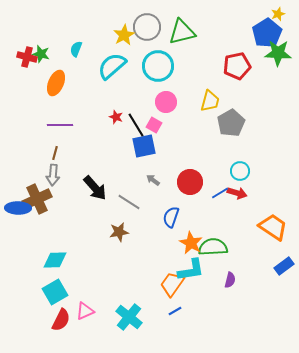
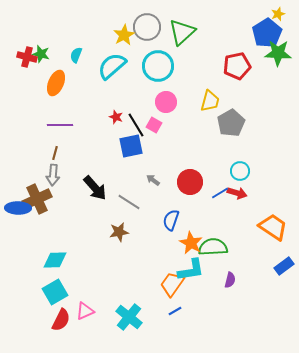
green triangle at (182, 32): rotated 28 degrees counterclockwise
cyan semicircle at (76, 49): moved 6 px down
blue square at (144, 146): moved 13 px left
blue semicircle at (171, 217): moved 3 px down
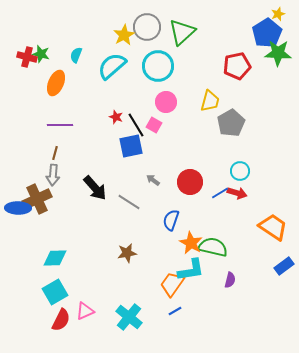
brown star at (119, 232): moved 8 px right, 21 px down
green semicircle at (213, 247): rotated 16 degrees clockwise
cyan diamond at (55, 260): moved 2 px up
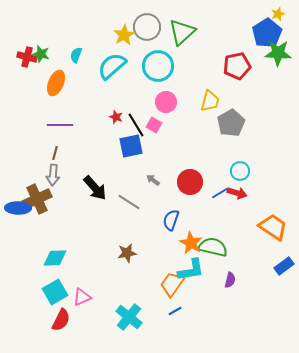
pink triangle at (85, 311): moved 3 px left, 14 px up
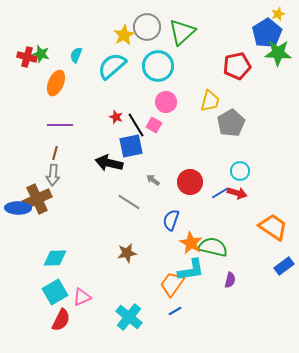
black arrow at (95, 188): moved 14 px right, 25 px up; rotated 144 degrees clockwise
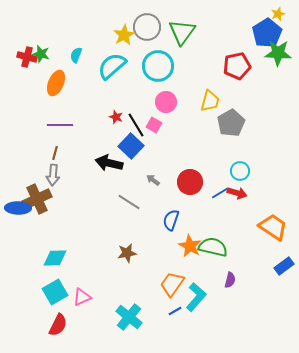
green triangle at (182, 32): rotated 12 degrees counterclockwise
blue square at (131, 146): rotated 35 degrees counterclockwise
orange star at (191, 243): moved 1 px left, 3 px down
cyan L-shape at (191, 270): moved 5 px right, 27 px down; rotated 40 degrees counterclockwise
red semicircle at (61, 320): moved 3 px left, 5 px down
